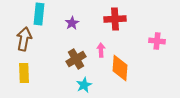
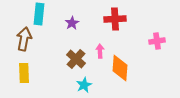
pink cross: rotated 14 degrees counterclockwise
pink arrow: moved 1 px left, 1 px down
brown cross: rotated 18 degrees counterclockwise
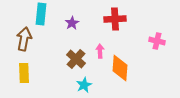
cyan rectangle: moved 2 px right
pink cross: rotated 21 degrees clockwise
